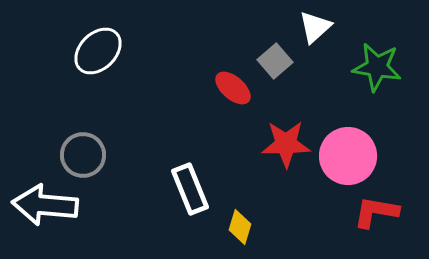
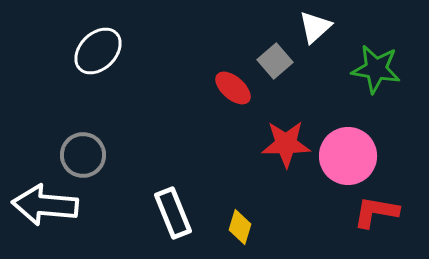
green star: moved 1 px left, 2 px down
white rectangle: moved 17 px left, 24 px down
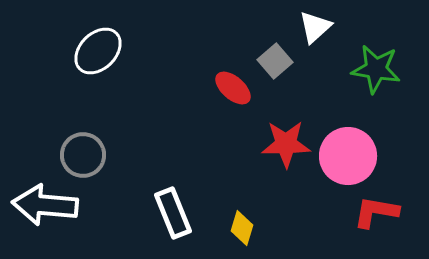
yellow diamond: moved 2 px right, 1 px down
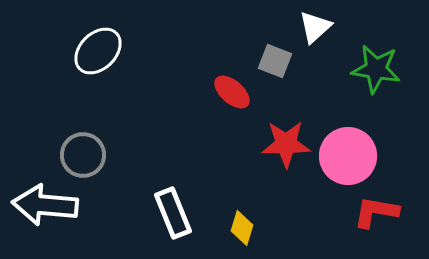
gray square: rotated 28 degrees counterclockwise
red ellipse: moved 1 px left, 4 px down
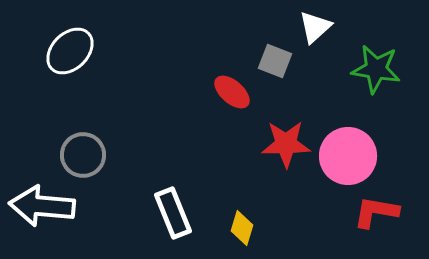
white ellipse: moved 28 px left
white arrow: moved 3 px left, 1 px down
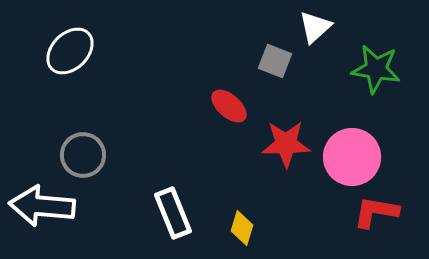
red ellipse: moved 3 px left, 14 px down
pink circle: moved 4 px right, 1 px down
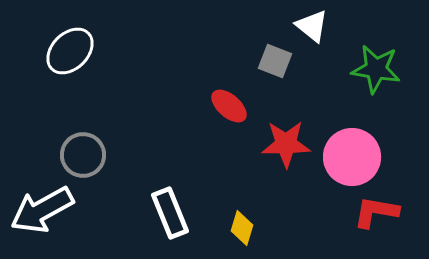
white triangle: moved 3 px left, 1 px up; rotated 39 degrees counterclockwise
white arrow: moved 4 px down; rotated 34 degrees counterclockwise
white rectangle: moved 3 px left
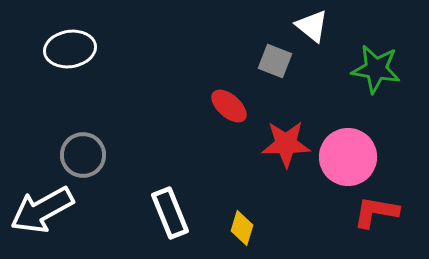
white ellipse: moved 2 px up; rotated 36 degrees clockwise
pink circle: moved 4 px left
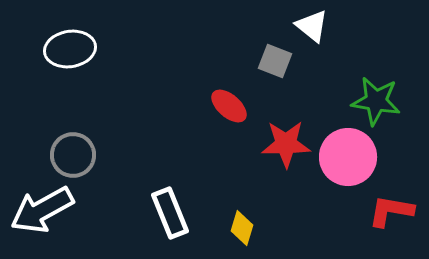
green star: moved 32 px down
gray circle: moved 10 px left
red L-shape: moved 15 px right, 1 px up
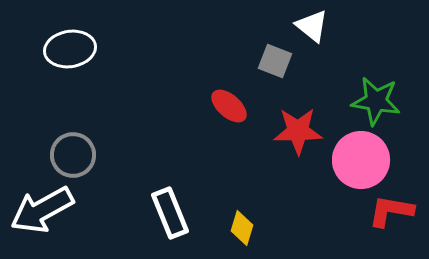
red star: moved 12 px right, 13 px up
pink circle: moved 13 px right, 3 px down
